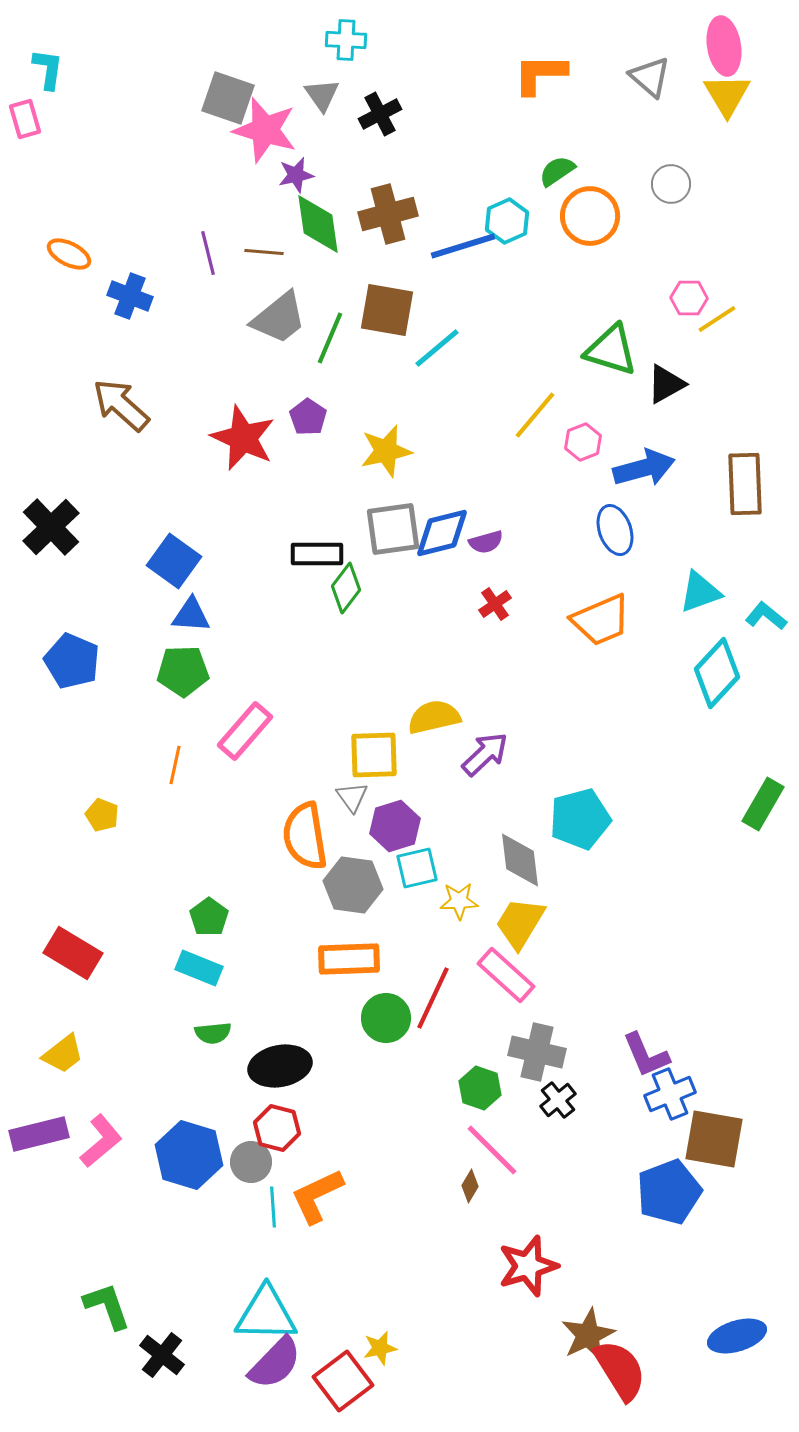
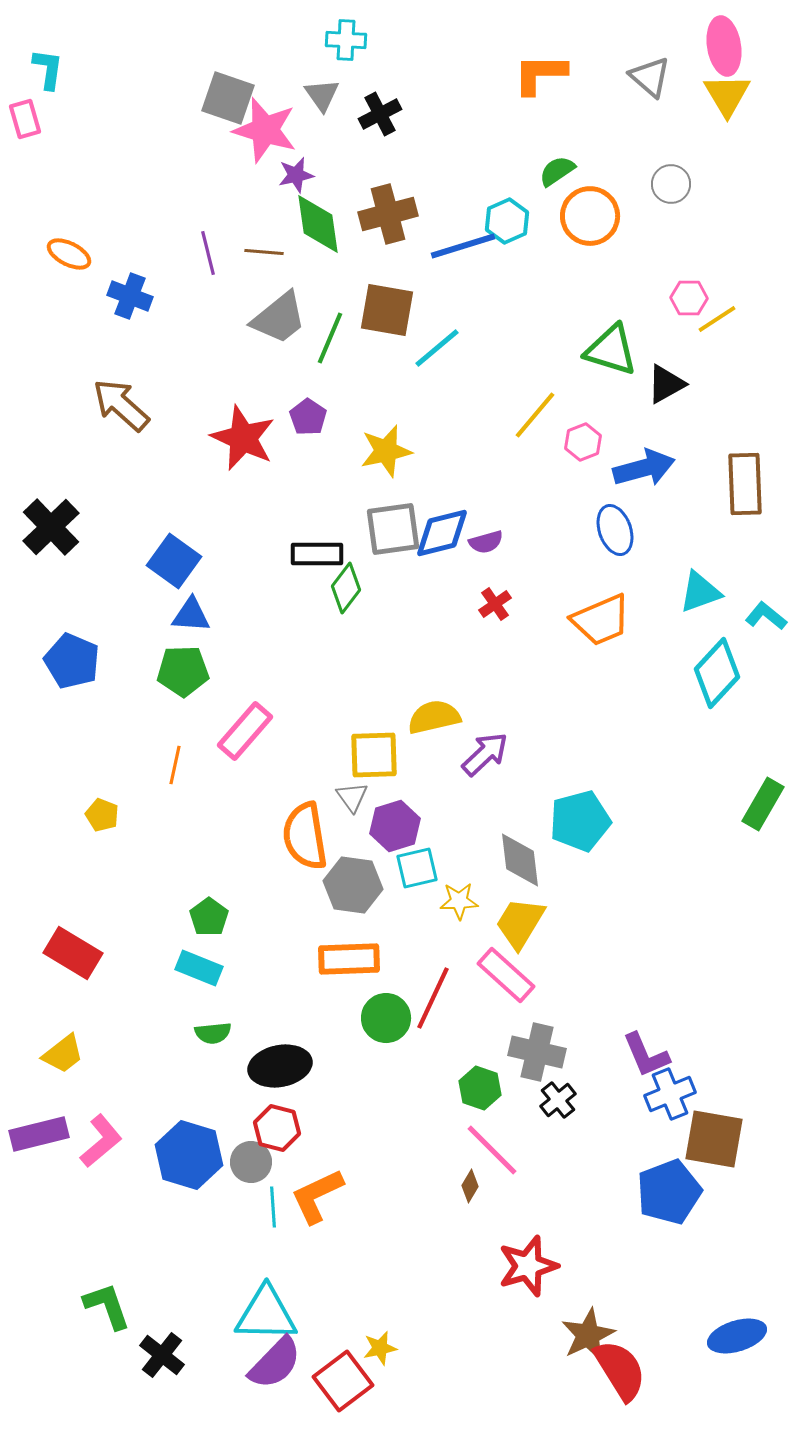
cyan pentagon at (580, 819): moved 2 px down
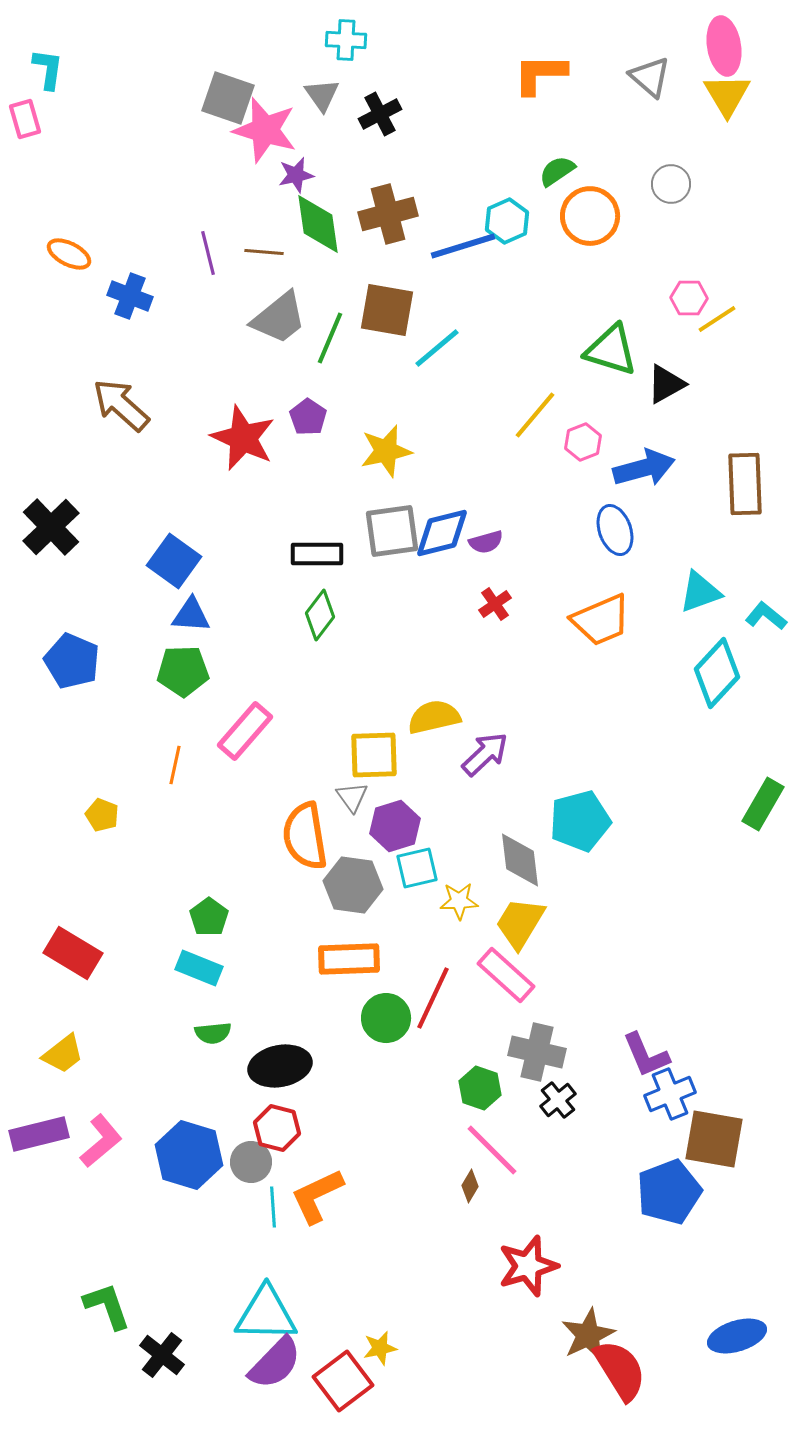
gray square at (393, 529): moved 1 px left, 2 px down
green diamond at (346, 588): moved 26 px left, 27 px down
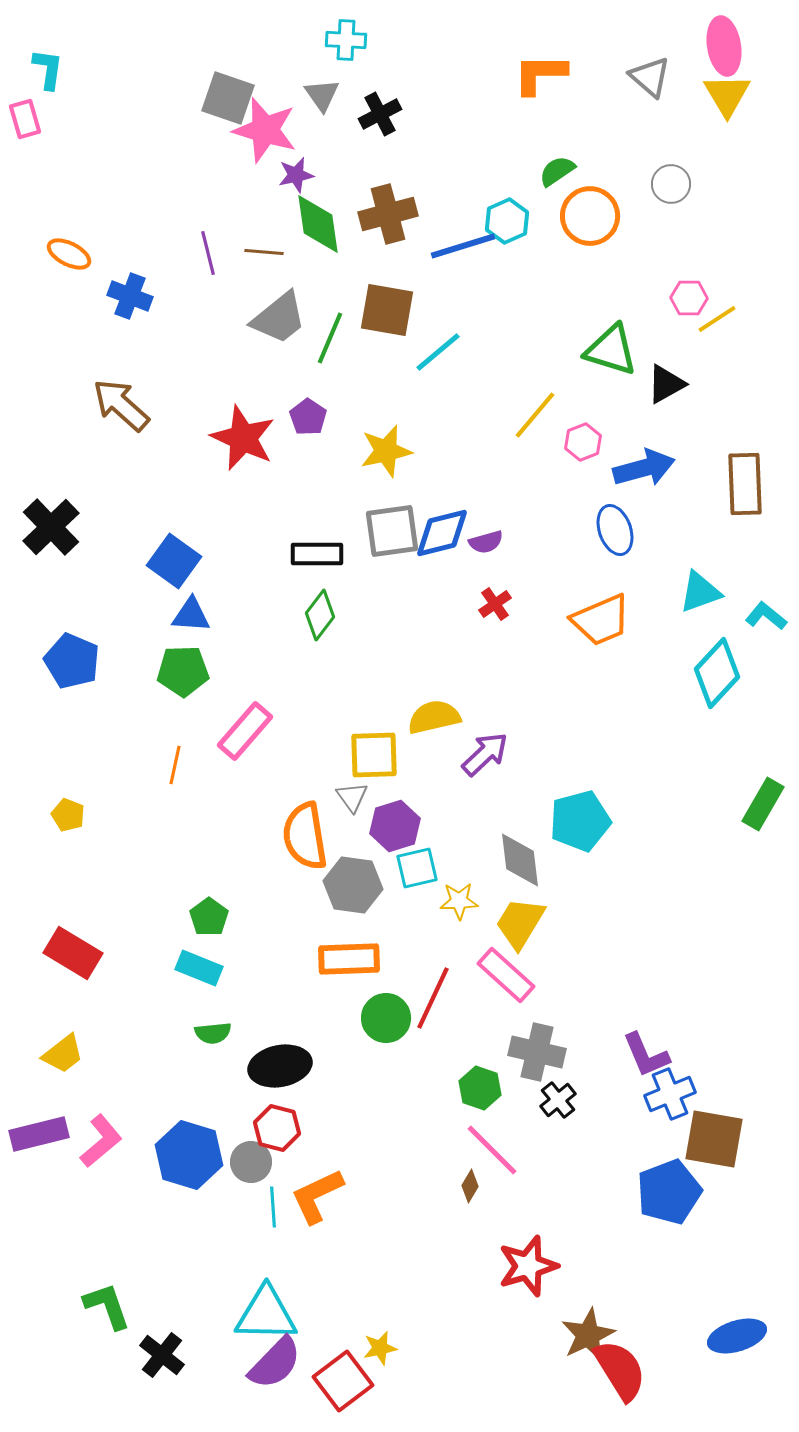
cyan line at (437, 348): moved 1 px right, 4 px down
yellow pentagon at (102, 815): moved 34 px left
